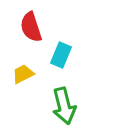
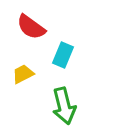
red semicircle: rotated 36 degrees counterclockwise
cyan rectangle: moved 2 px right
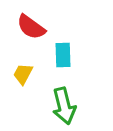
cyan rectangle: rotated 25 degrees counterclockwise
yellow trapezoid: rotated 35 degrees counterclockwise
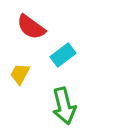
cyan rectangle: rotated 55 degrees clockwise
yellow trapezoid: moved 3 px left
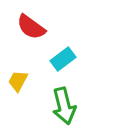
cyan rectangle: moved 4 px down
yellow trapezoid: moved 2 px left, 7 px down
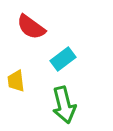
yellow trapezoid: moved 2 px left; rotated 35 degrees counterclockwise
green arrow: moved 1 px up
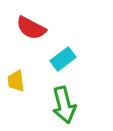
red semicircle: moved 1 px down; rotated 8 degrees counterclockwise
